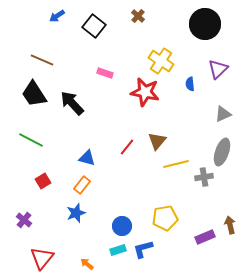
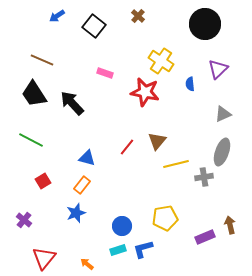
red triangle: moved 2 px right
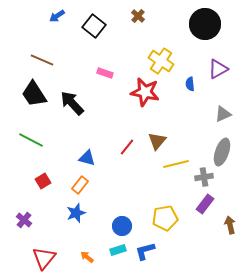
purple triangle: rotated 15 degrees clockwise
orange rectangle: moved 2 px left
purple rectangle: moved 33 px up; rotated 30 degrees counterclockwise
blue L-shape: moved 2 px right, 2 px down
orange arrow: moved 7 px up
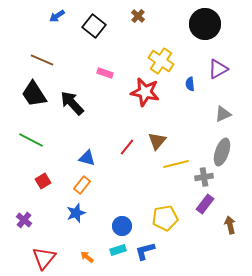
orange rectangle: moved 2 px right
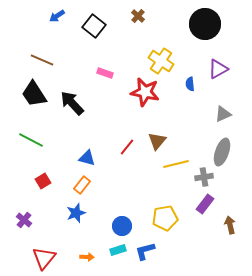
orange arrow: rotated 144 degrees clockwise
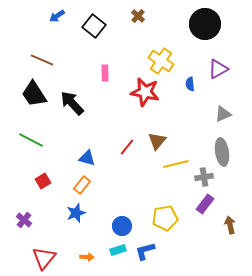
pink rectangle: rotated 70 degrees clockwise
gray ellipse: rotated 28 degrees counterclockwise
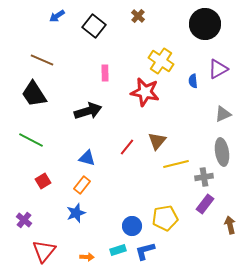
blue semicircle: moved 3 px right, 3 px up
black arrow: moved 16 px right, 8 px down; rotated 116 degrees clockwise
blue circle: moved 10 px right
red triangle: moved 7 px up
